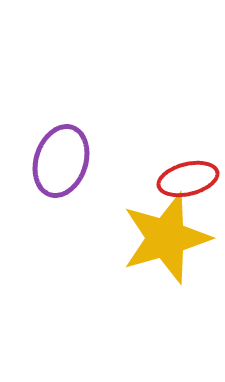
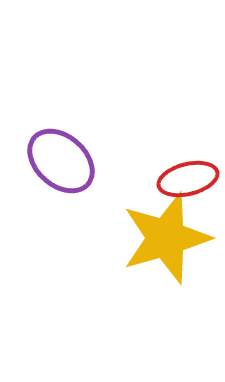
purple ellipse: rotated 66 degrees counterclockwise
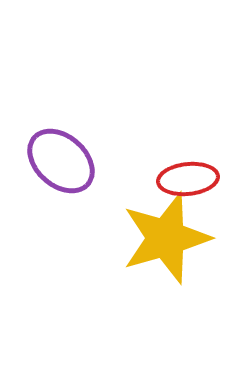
red ellipse: rotated 8 degrees clockwise
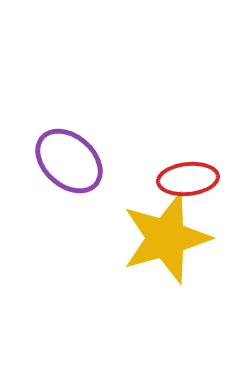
purple ellipse: moved 8 px right
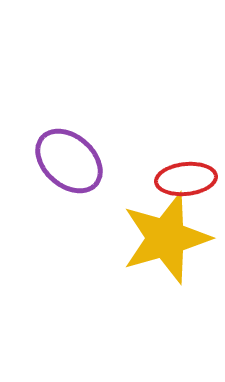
red ellipse: moved 2 px left
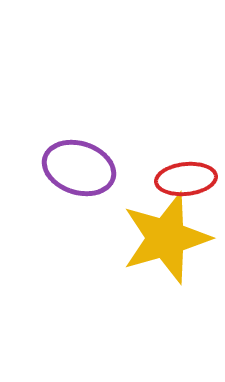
purple ellipse: moved 10 px right, 7 px down; rotated 24 degrees counterclockwise
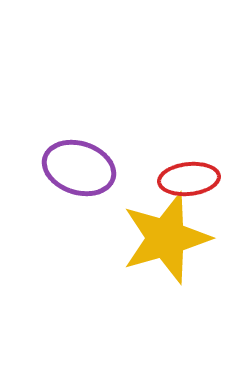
red ellipse: moved 3 px right
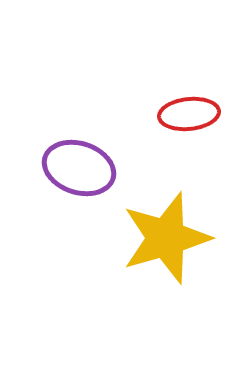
red ellipse: moved 65 px up
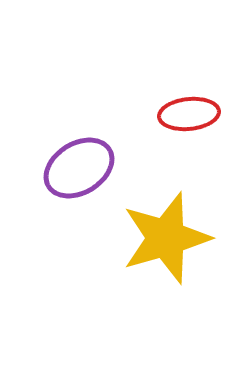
purple ellipse: rotated 50 degrees counterclockwise
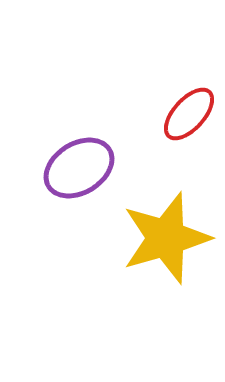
red ellipse: rotated 42 degrees counterclockwise
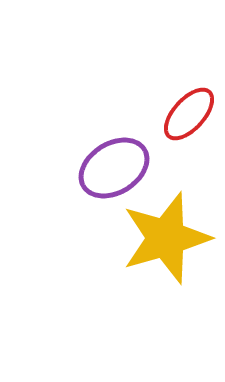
purple ellipse: moved 35 px right
